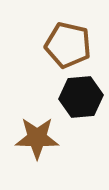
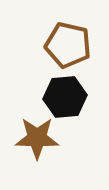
black hexagon: moved 16 px left
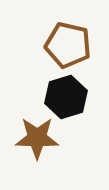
black hexagon: moved 1 px right; rotated 12 degrees counterclockwise
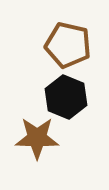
black hexagon: rotated 21 degrees counterclockwise
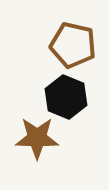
brown pentagon: moved 5 px right
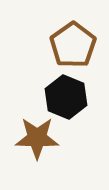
brown pentagon: rotated 24 degrees clockwise
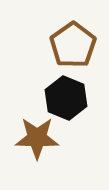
black hexagon: moved 1 px down
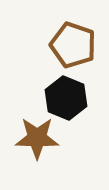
brown pentagon: rotated 18 degrees counterclockwise
